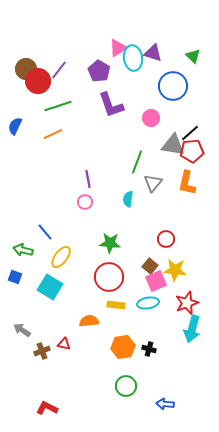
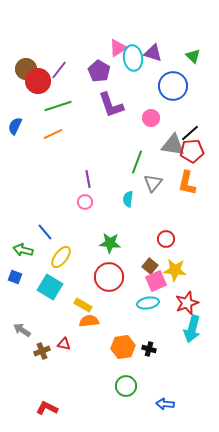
yellow rectangle at (116, 305): moved 33 px left; rotated 24 degrees clockwise
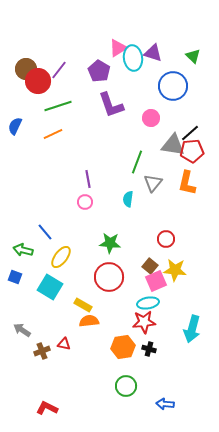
red star at (187, 303): moved 43 px left, 19 px down; rotated 15 degrees clockwise
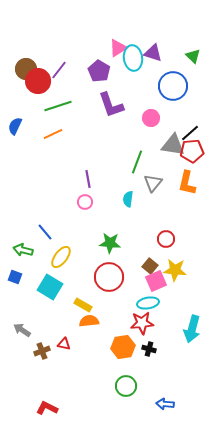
red star at (144, 322): moved 2 px left, 1 px down
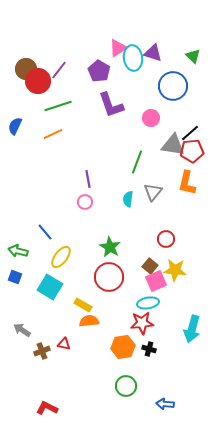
gray triangle at (153, 183): moved 9 px down
green star at (110, 243): moved 4 px down; rotated 25 degrees clockwise
green arrow at (23, 250): moved 5 px left, 1 px down
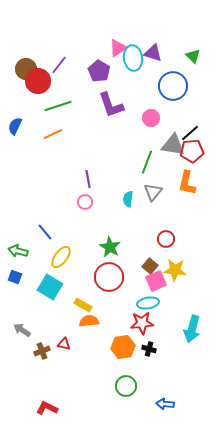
purple line at (59, 70): moved 5 px up
green line at (137, 162): moved 10 px right
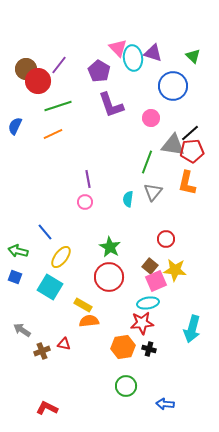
pink triangle at (118, 48): rotated 42 degrees counterclockwise
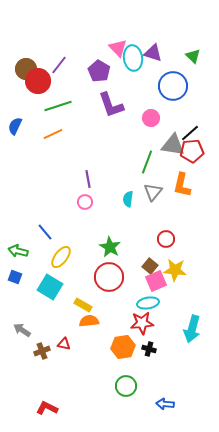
orange L-shape at (187, 183): moved 5 px left, 2 px down
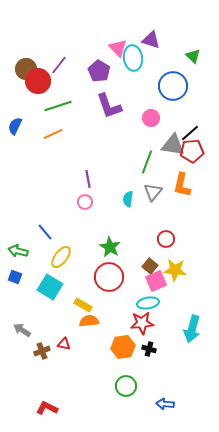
purple triangle at (153, 53): moved 2 px left, 13 px up
purple L-shape at (111, 105): moved 2 px left, 1 px down
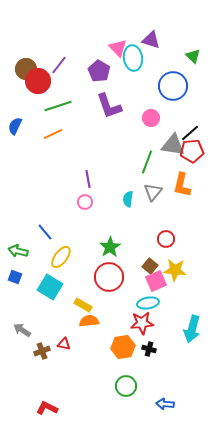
green star at (110, 247): rotated 10 degrees clockwise
